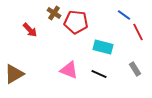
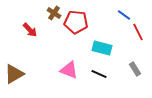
cyan rectangle: moved 1 px left, 1 px down
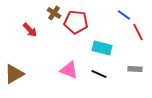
gray rectangle: rotated 56 degrees counterclockwise
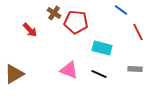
blue line: moved 3 px left, 5 px up
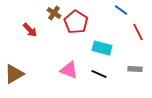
red pentagon: rotated 25 degrees clockwise
